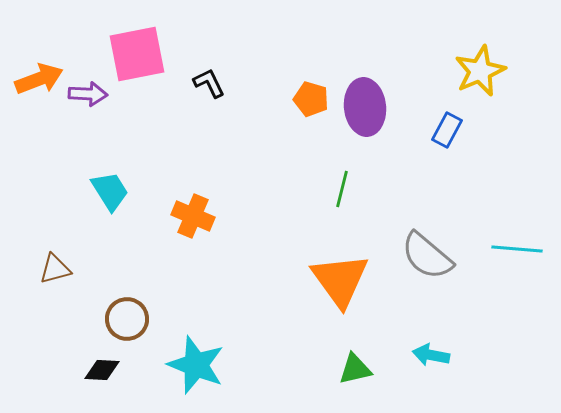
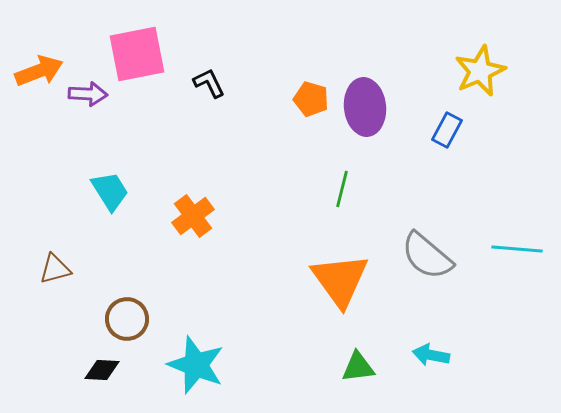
orange arrow: moved 8 px up
orange cross: rotated 30 degrees clockwise
green triangle: moved 3 px right, 2 px up; rotated 6 degrees clockwise
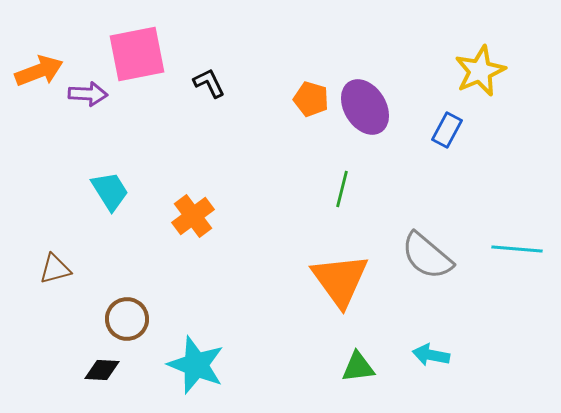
purple ellipse: rotated 26 degrees counterclockwise
